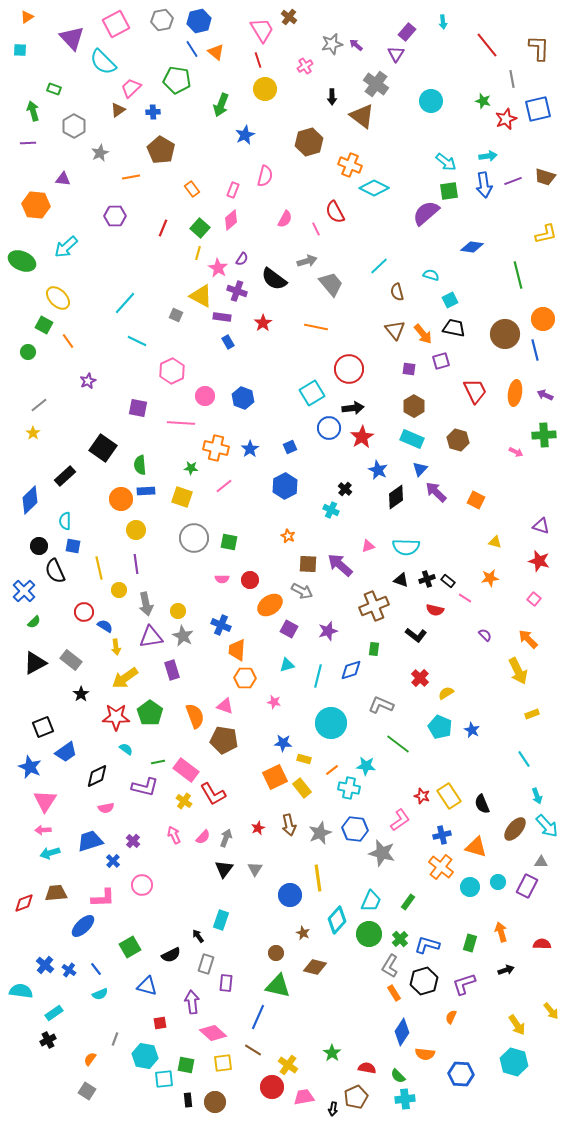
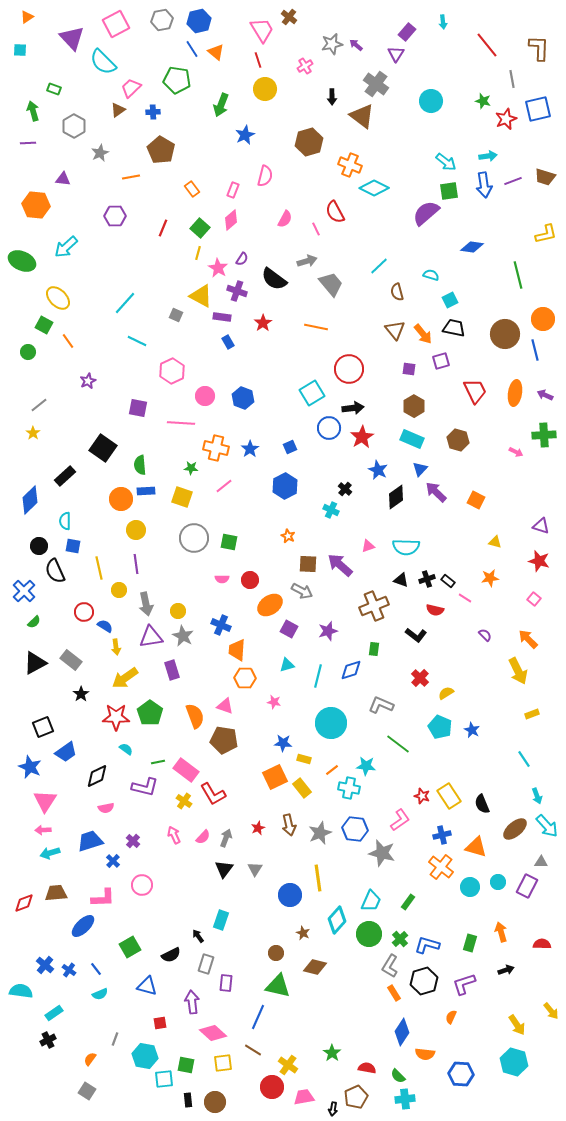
brown ellipse at (515, 829): rotated 10 degrees clockwise
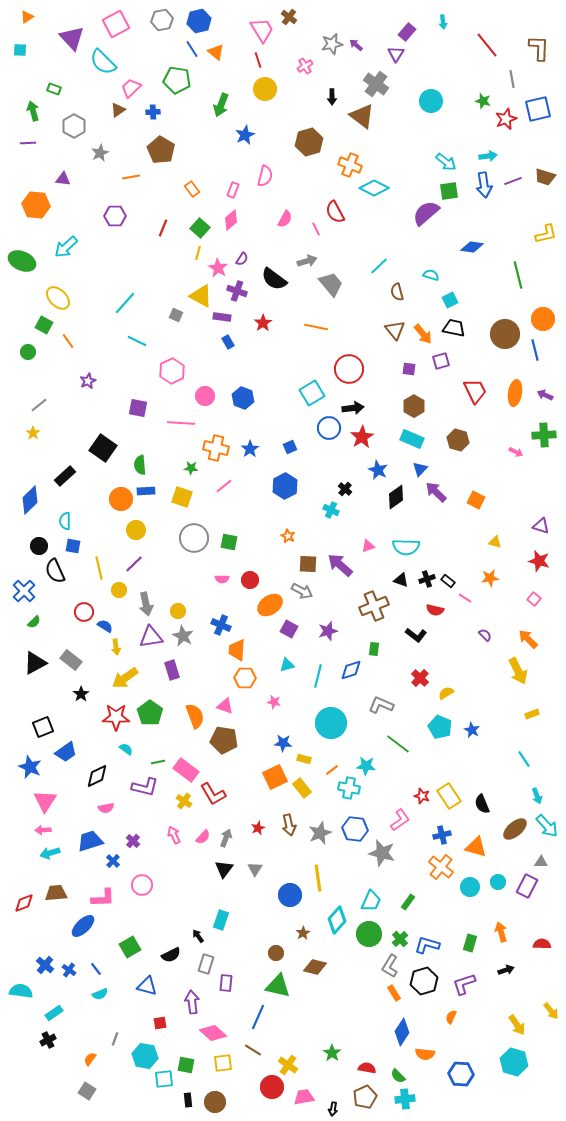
purple line at (136, 564): moved 2 px left; rotated 54 degrees clockwise
brown star at (303, 933): rotated 16 degrees clockwise
brown pentagon at (356, 1097): moved 9 px right
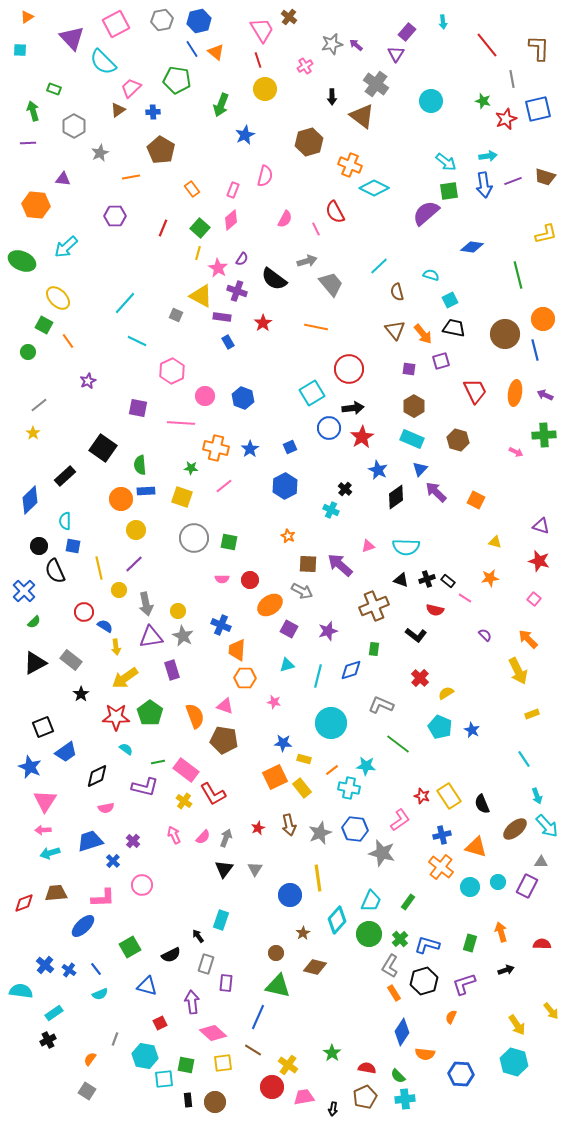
red square at (160, 1023): rotated 16 degrees counterclockwise
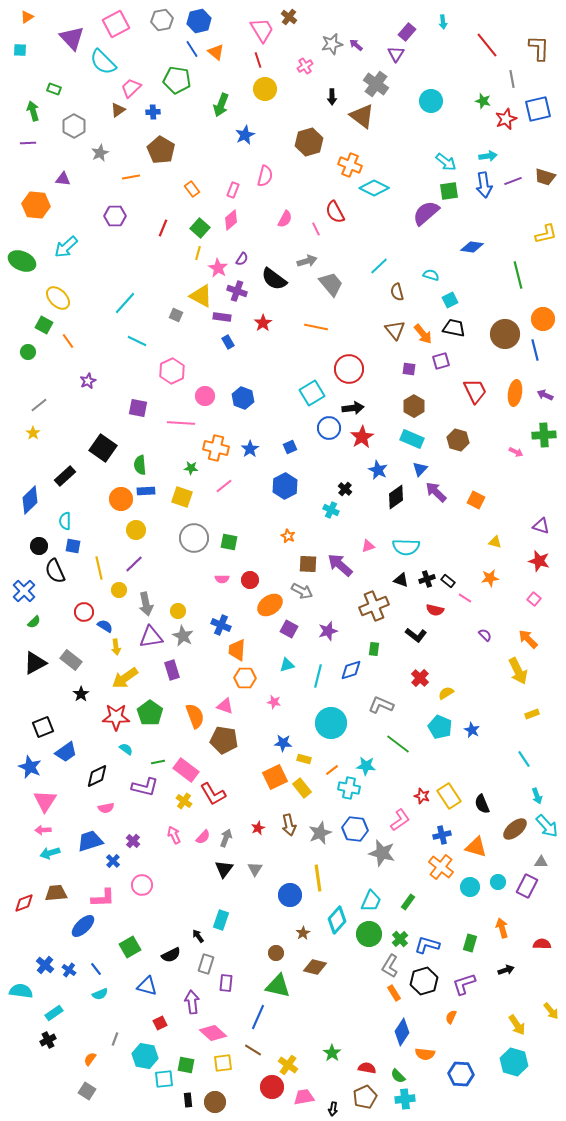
orange arrow at (501, 932): moved 1 px right, 4 px up
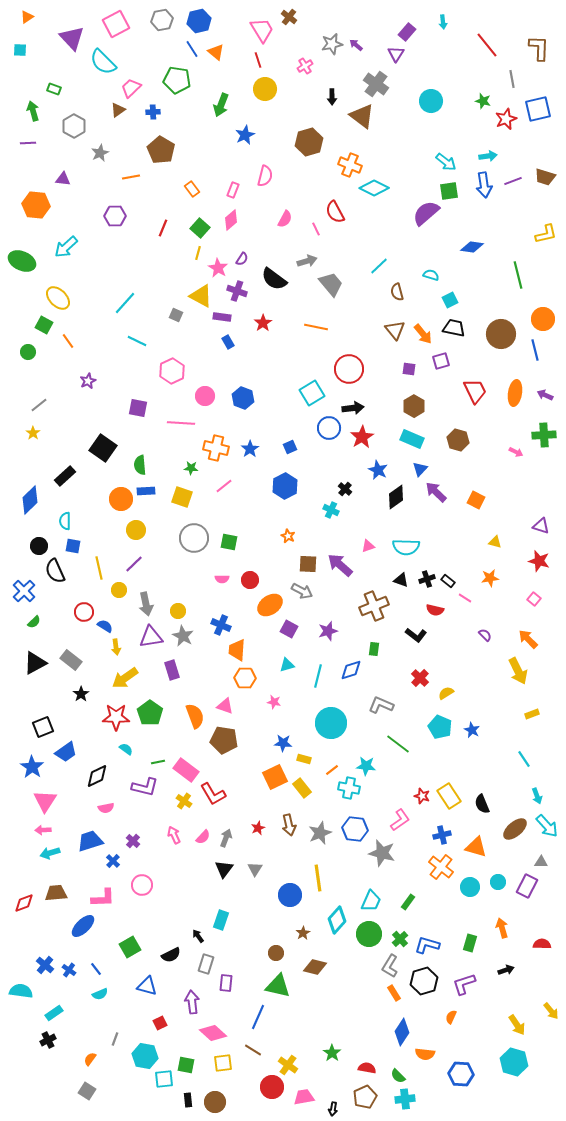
brown circle at (505, 334): moved 4 px left
blue star at (30, 767): moved 2 px right; rotated 10 degrees clockwise
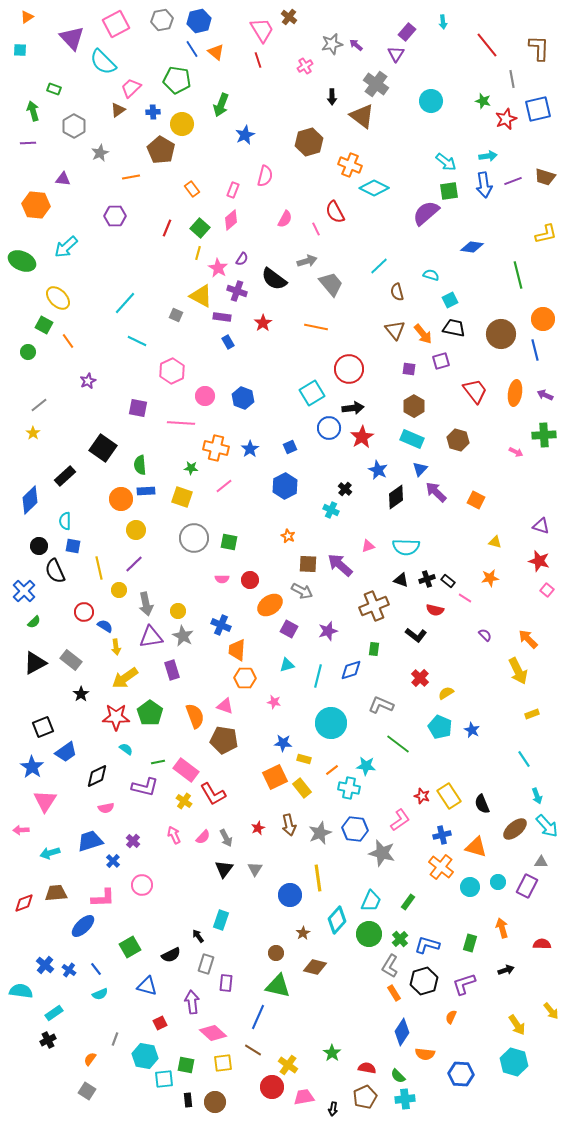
yellow circle at (265, 89): moved 83 px left, 35 px down
red line at (163, 228): moved 4 px right
red trapezoid at (475, 391): rotated 12 degrees counterclockwise
pink square at (534, 599): moved 13 px right, 9 px up
pink arrow at (43, 830): moved 22 px left
gray arrow at (226, 838): rotated 132 degrees clockwise
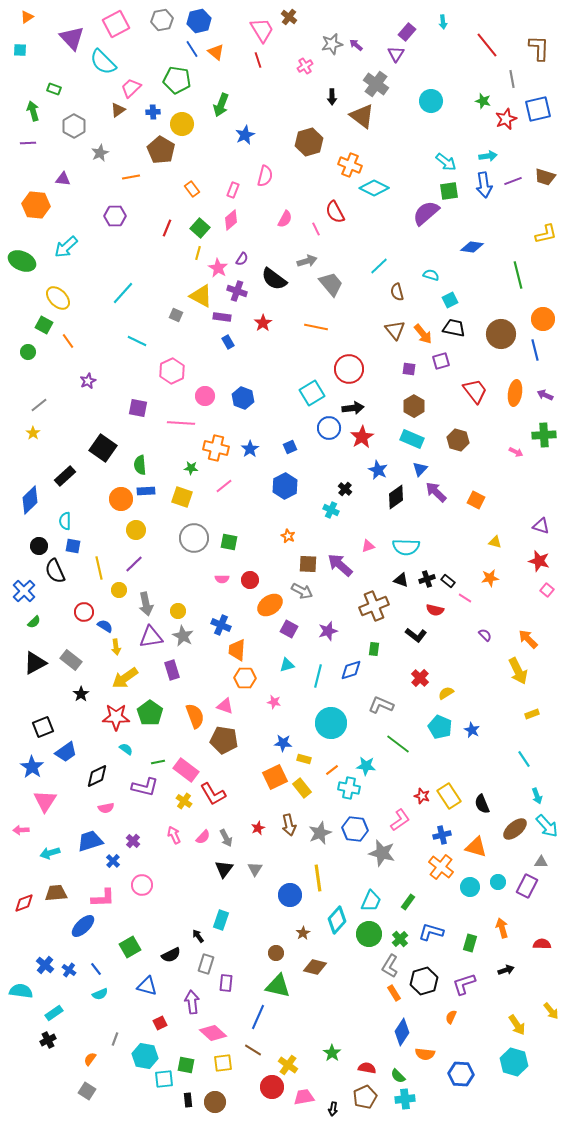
cyan line at (125, 303): moved 2 px left, 10 px up
blue L-shape at (427, 945): moved 4 px right, 13 px up
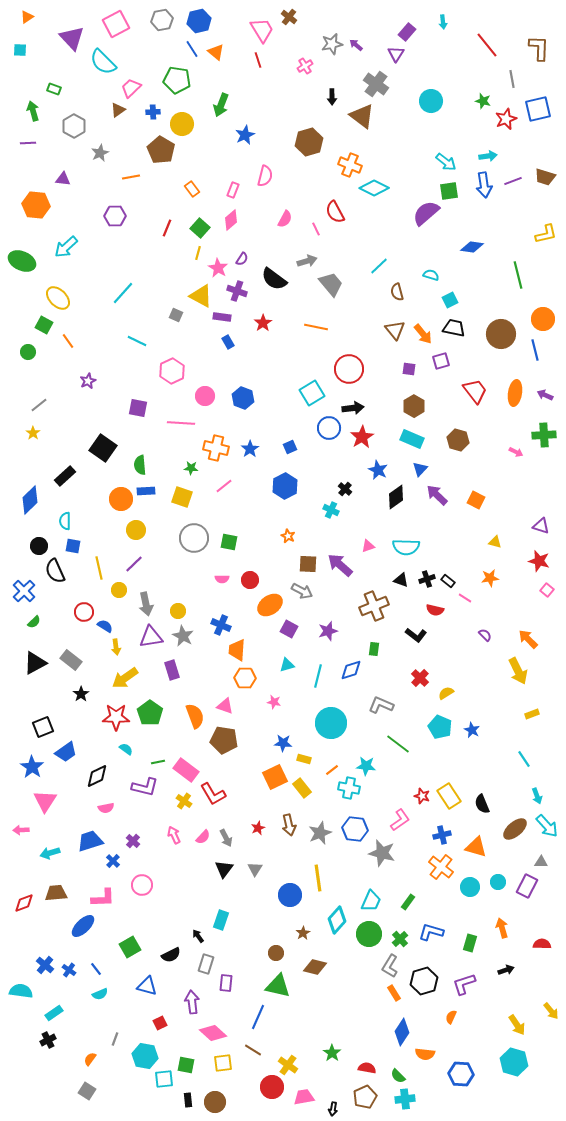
purple arrow at (436, 492): moved 1 px right, 3 px down
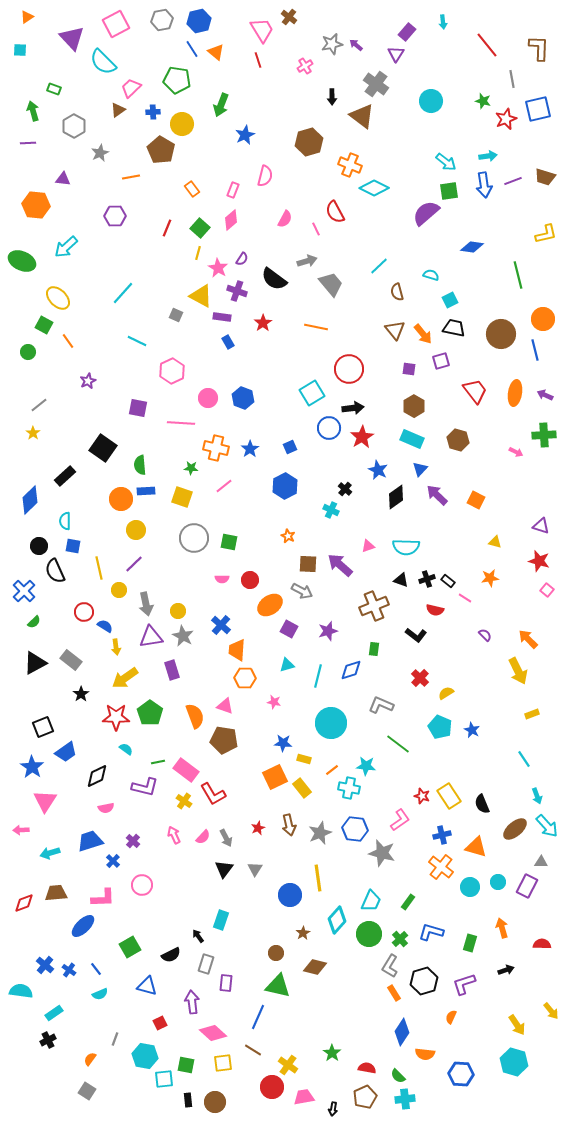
pink circle at (205, 396): moved 3 px right, 2 px down
blue cross at (221, 625): rotated 18 degrees clockwise
